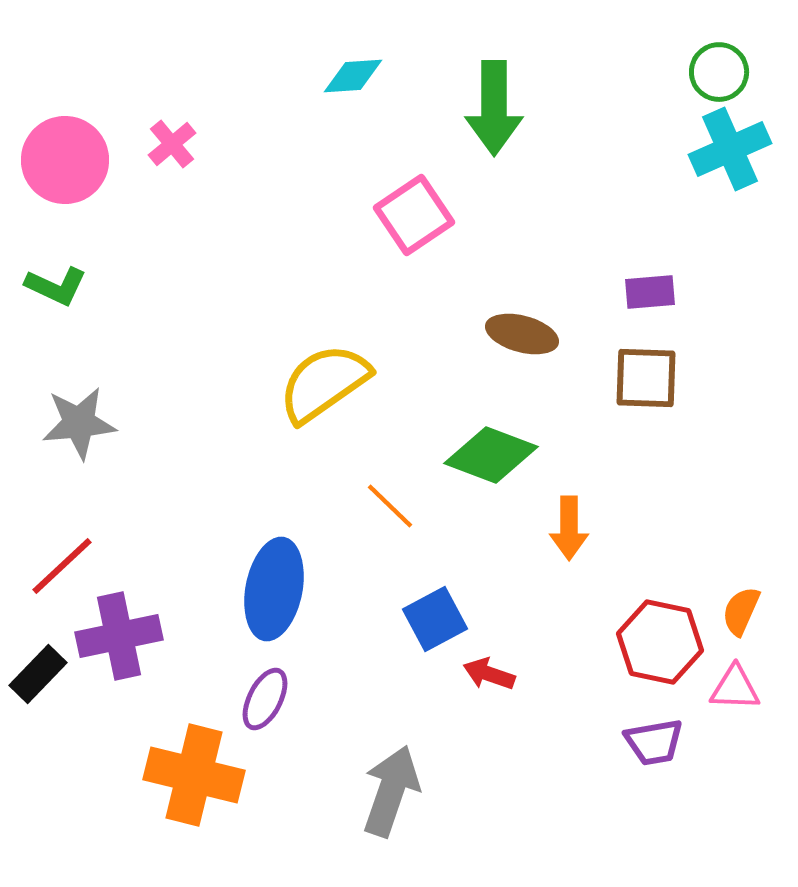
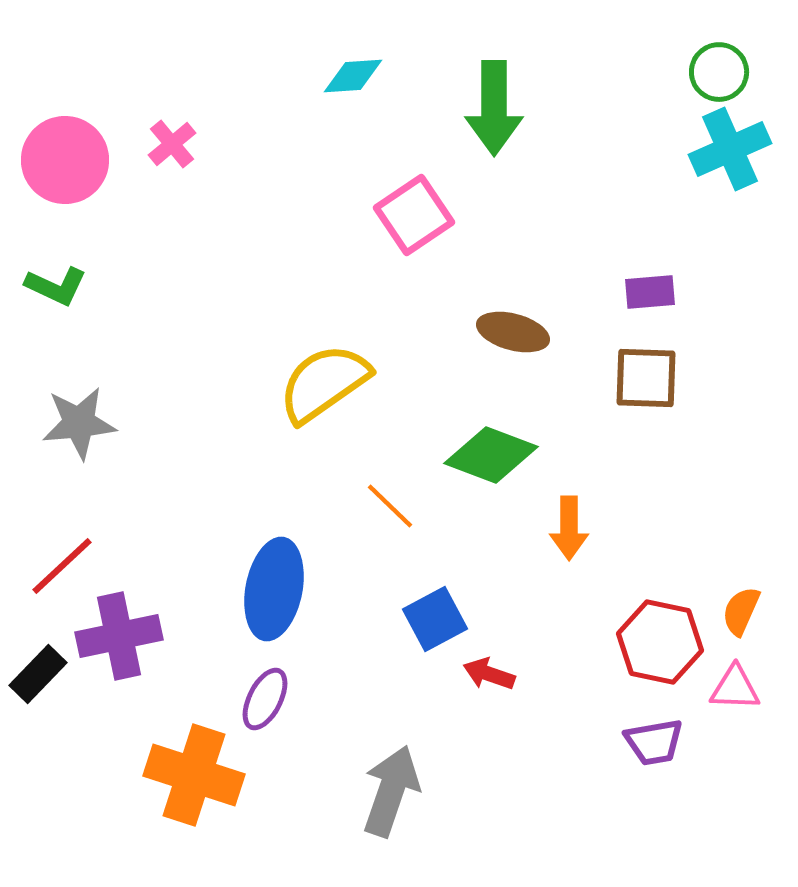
brown ellipse: moved 9 px left, 2 px up
orange cross: rotated 4 degrees clockwise
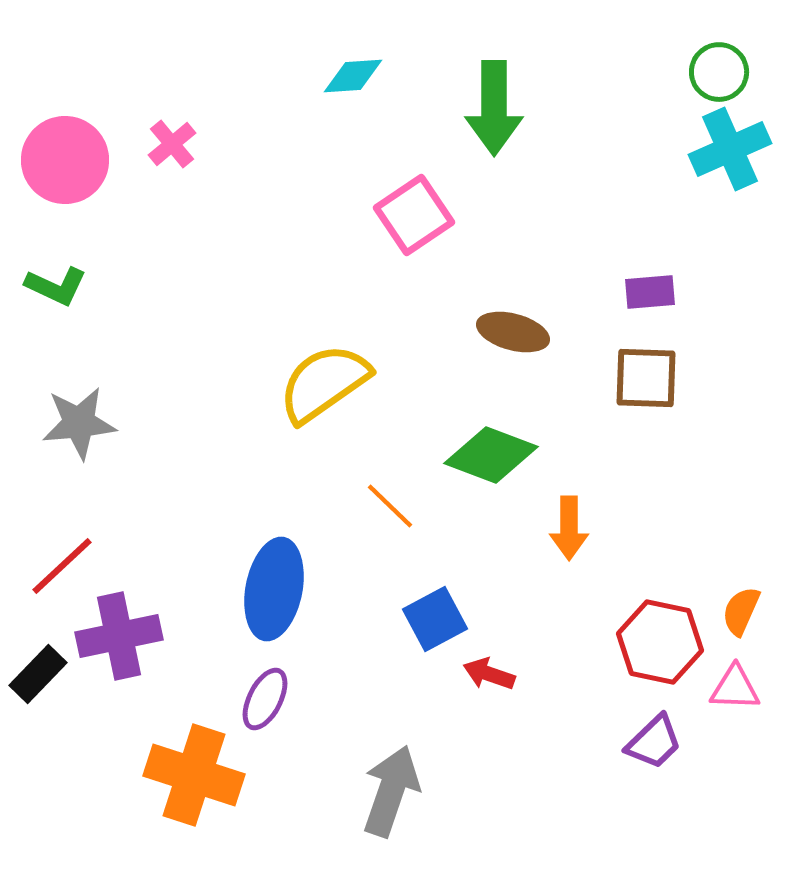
purple trapezoid: rotated 34 degrees counterclockwise
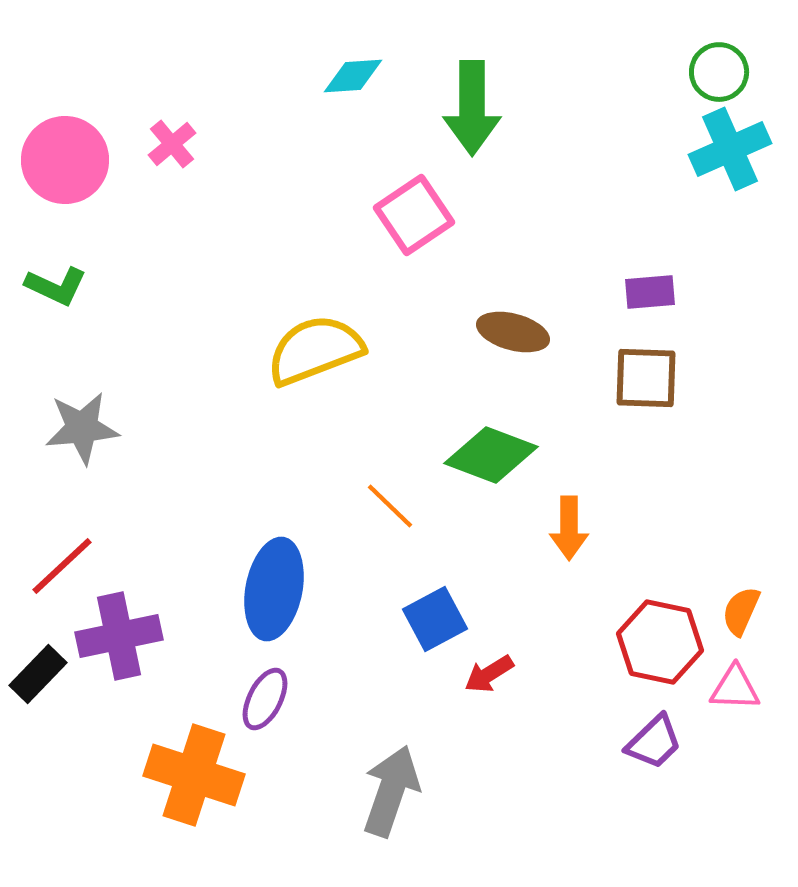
green arrow: moved 22 px left
yellow semicircle: moved 9 px left, 33 px up; rotated 14 degrees clockwise
gray star: moved 3 px right, 5 px down
red arrow: rotated 51 degrees counterclockwise
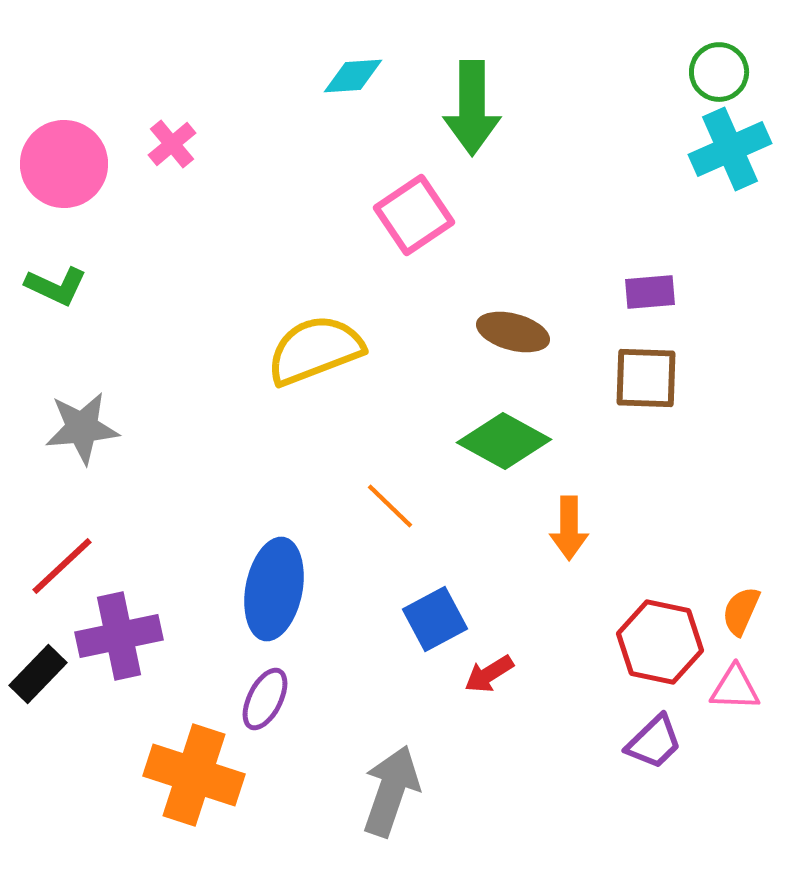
pink circle: moved 1 px left, 4 px down
green diamond: moved 13 px right, 14 px up; rotated 8 degrees clockwise
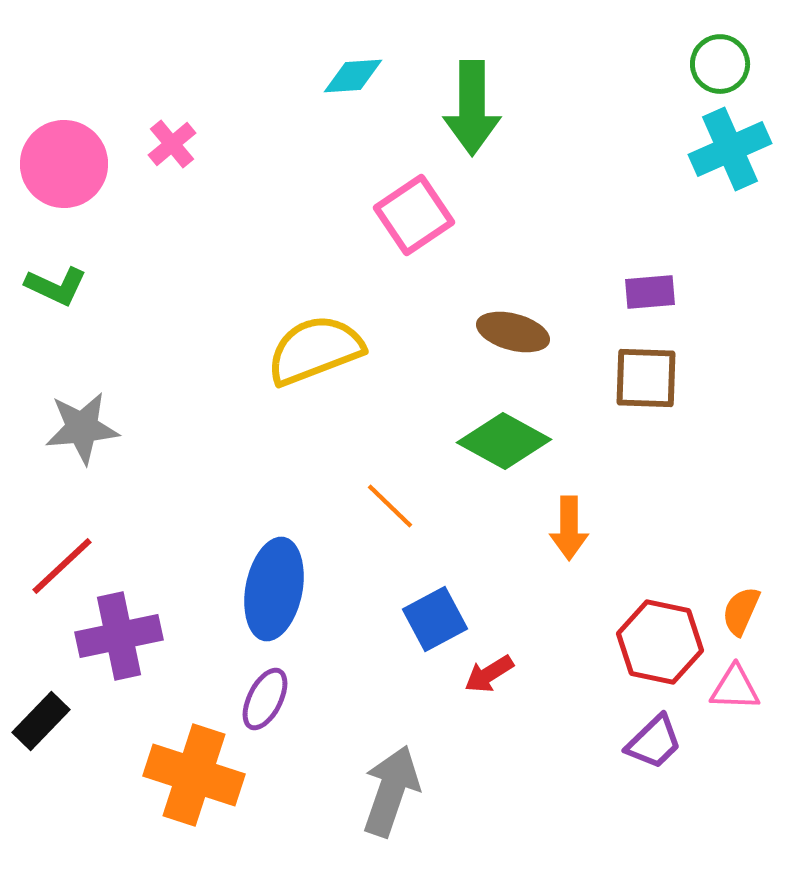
green circle: moved 1 px right, 8 px up
black rectangle: moved 3 px right, 47 px down
